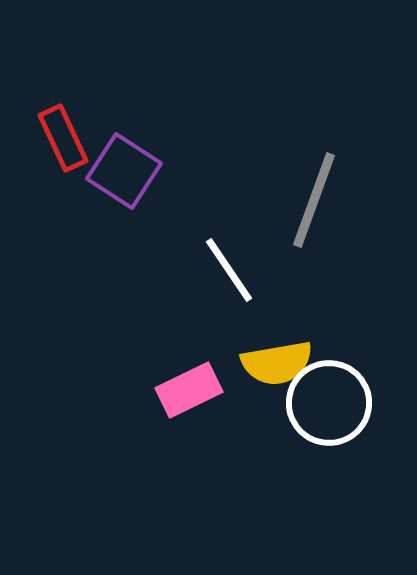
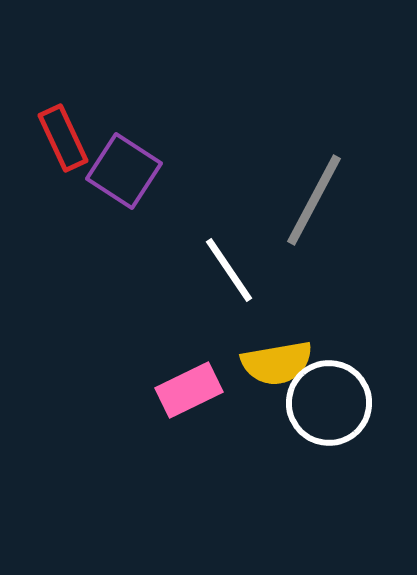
gray line: rotated 8 degrees clockwise
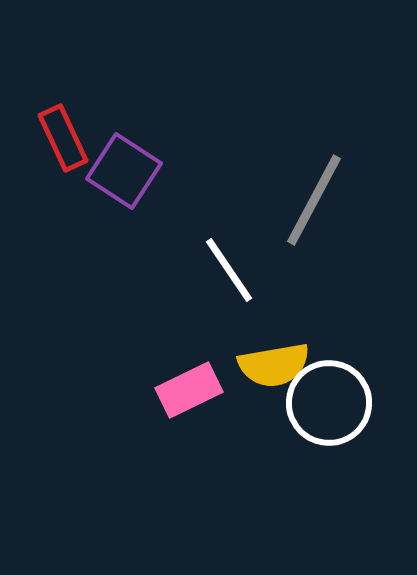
yellow semicircle: moved 3 px left, 2 px down
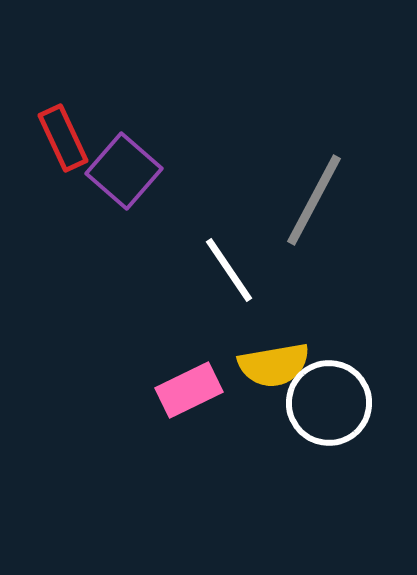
purple square: rotated 8 degrees clockwise
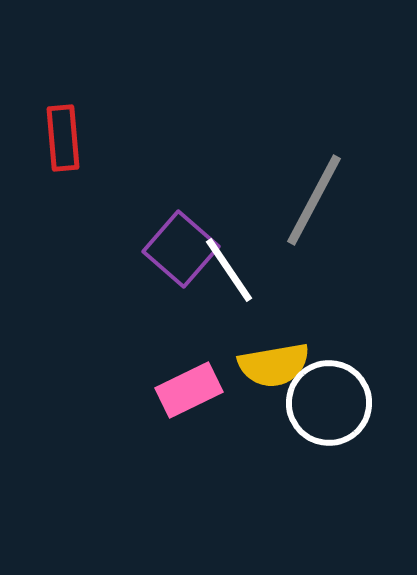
red rectangle: rotated 20 degrees clockwise
purple square: moved 57 px right, 78 px down
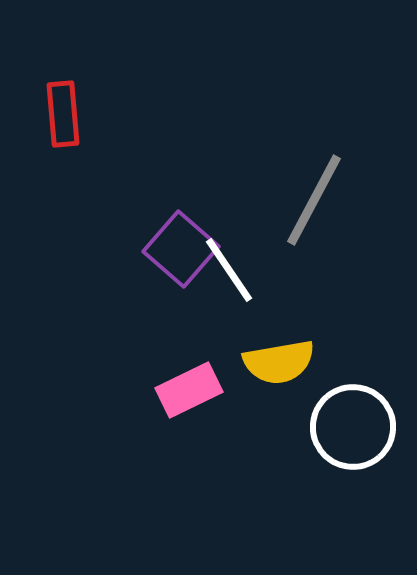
red rectangle: moved 24 px up
yellow semicircle: moved 5 px right, 3 px up
white circle: moved 24 px right, 24 px down
